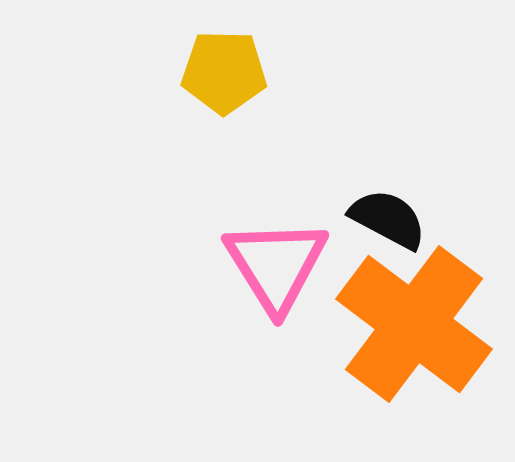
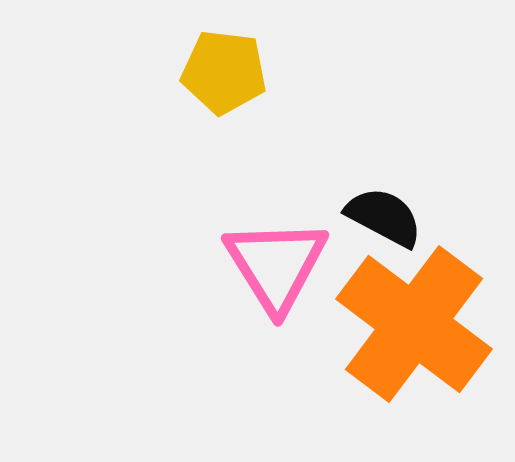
yellow pentagon: rotated 6 degrees clockwise
black semicircle: moved 4 px left, 2 px up
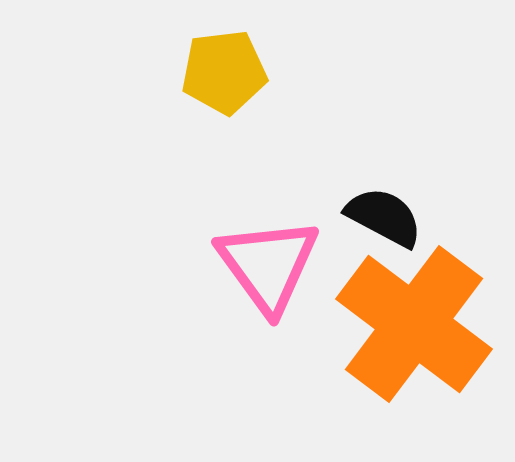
yellow pentagon: rotated 14 degrees counterclockwise
pink triangle: moved 8 px left; rotated 4 degrees counterclockwise
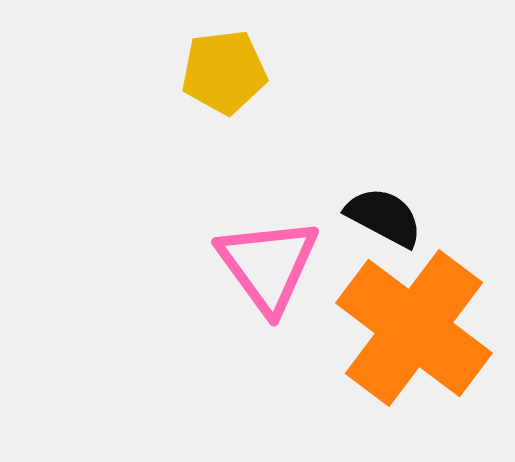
orange cross: moved 4 px down
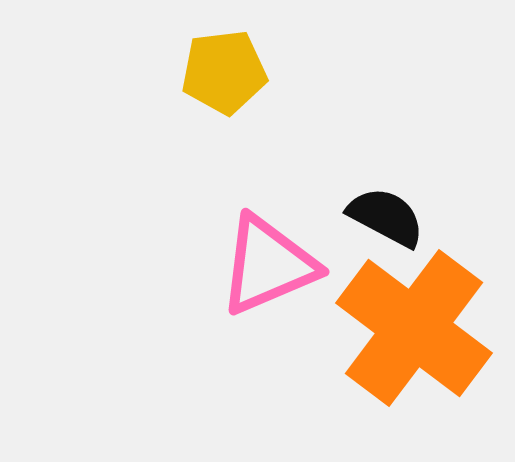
black semicircle: moved 2 px right
pink triangle: rotated 43 degrees clockwise
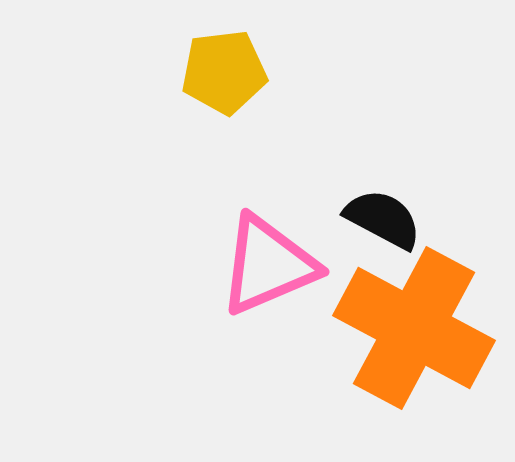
black semicircle: moved 3 px left, 2 px down
orange cross: rotated 9 degrees counterclockwise
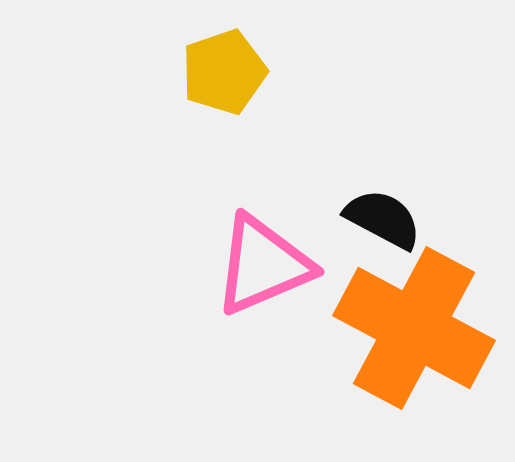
yellow pentagon: rotated 12 degrees counterclockwise
pink triangle: moved 5 px left
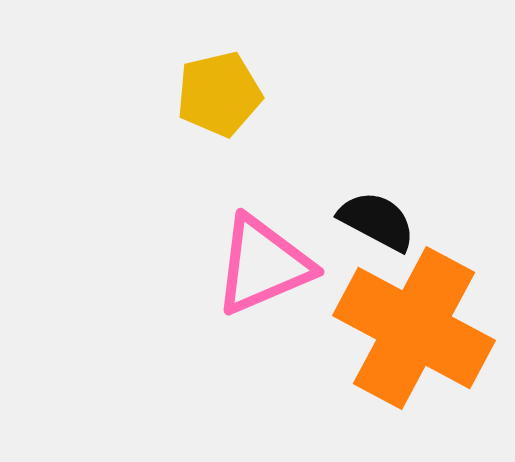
yellow pentagon: moved 5 px left, 22 px down; rotated 6 degrees clockwise
black semicircle: moved 6 px left, 2 px down
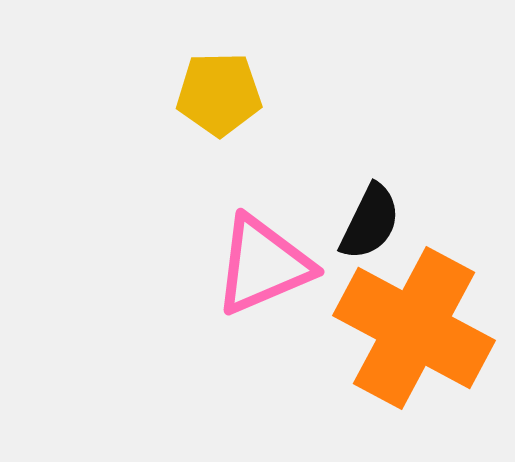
yellow pentagon: rotated 12 degrees clockwise
black semicircle: moved 7 px left, 1 px down; rotated 88 degrees clockwise
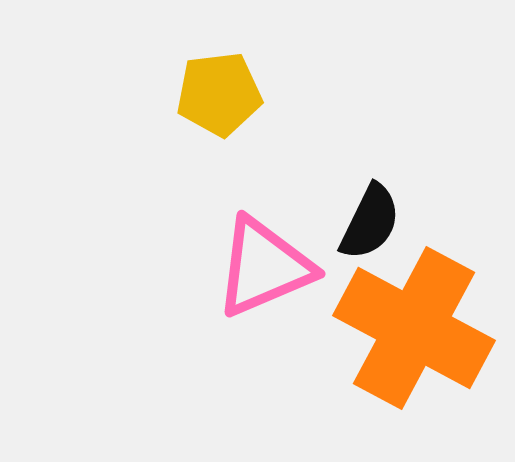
yellow pentagon: rotated 6 degrees counterclockwise
pink triangle: moved 1 px right, 2 px down
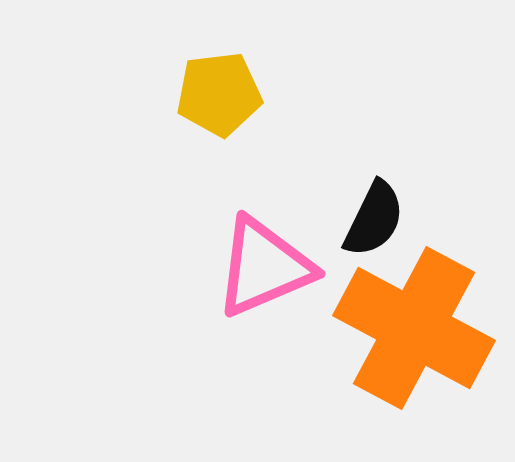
black semicircle: moved 4 px right, 3 px up
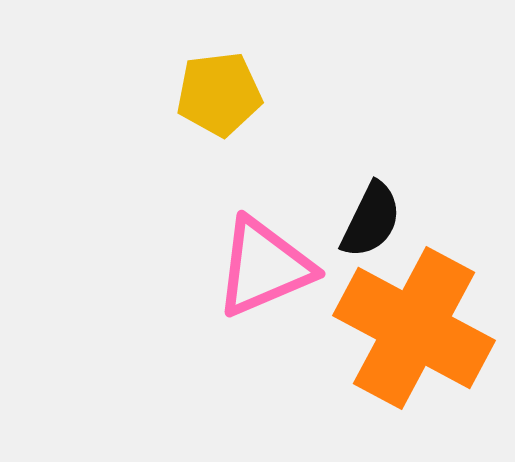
black semicircle: moved 3 px left, 1 px down
